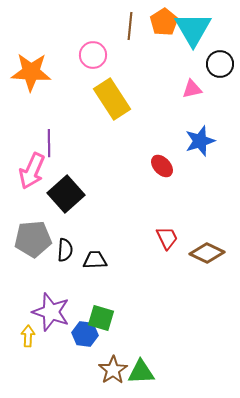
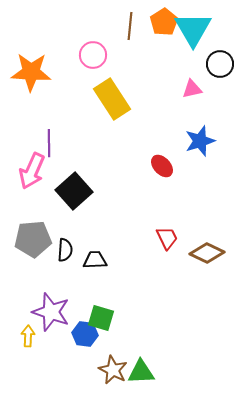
black square: moved 8 px right, 3 px up
brown star: rotated 12 degrees counterclockwise
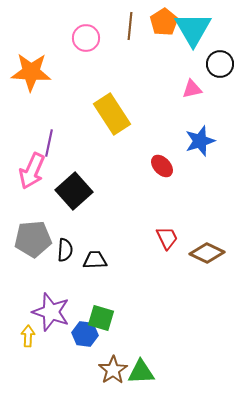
pink circle: moved 7 px left, 17 px up
yellow rectangle: moved 15 px down
purple line: rotated 12 degrees clockwise
brown star: rotated 12 degrees clockwise
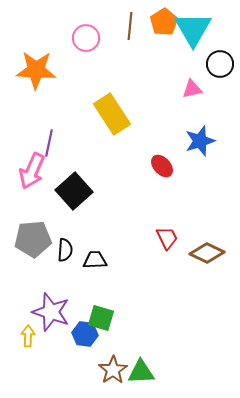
orange star: moved 5 px right, 2 px up
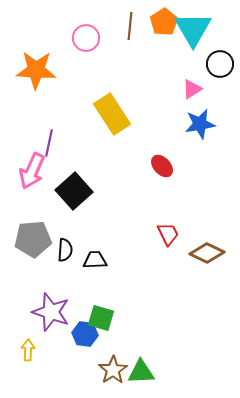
pink triangle: rotated 20 degrees counterclockwise
blue star: moved 17 px up; rotated 8 degrees clockwise
red trapezoid: moved 1 px right, 4 px up
yellow arrow: moved 14 px down
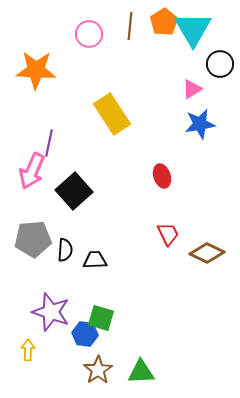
pink circle: moved 3 px right, 4 px up
red ellipse: moved 10 px down; rotated 25 degrees clockwise
brown star: moved 15 px left
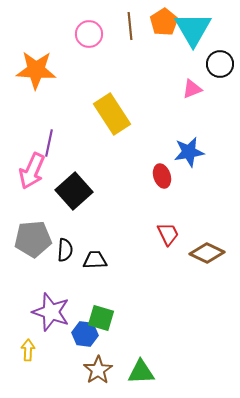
brown line: rotated 12 degrees counterclockwise
pink triangle: rotated 10 degrees clockwise
blue star: moved 11 px left, 28 px down
